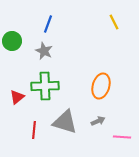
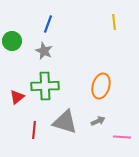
yellow line: rotated 21 degrees clockwise
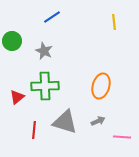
blue line: moved 4 px right, 7 px up; rotated 36 degrees clockwise
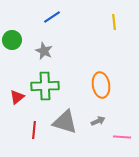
green circle: moved 1 px up
orange ellipse: moved 1 px up; rotated 25 degrees counterclockwise
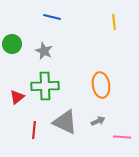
blue line: rotated 48 degrees clockwise
green circle: moved 4 px down
gray triangle: rotated 8 degrees clockwise
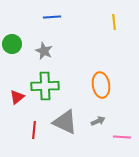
blue line: rotated 18 degrees counterclockwise
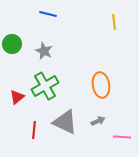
blue line: moved 4 px left, 3 px up; rotated 18 degrees clockwise
green cross: rotated 28 degrees counterclockwise
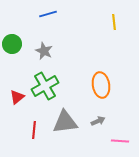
blue line: rotated 30 degrees counterclockwise
gray triangle: rotated 32 degrees counterclockwise
pink line: moved 2 px left, 4 px down
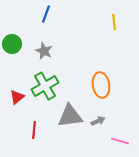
blue line: moved 2 px left; rotated 54 degrees counterclockwise
gray triangle: moved 5 px right, 6 px up
pink line: rotated 12 degrees clockwise
